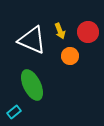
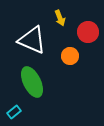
yellow arrow: moved 13 px up
green ellipse: moved 3 px up
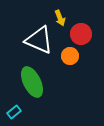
red circle: moved 7 px left, 2 px down
white triangle: moved 7 px right
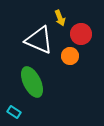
cyan rectangle: rotated 72 degrees clockwise
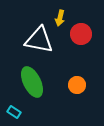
yellow arrow: rotated 35 degrees clockwise
white triangle: rotated 12 degrees counterclockwise
orange circle: moved 7 px right, 29 px down
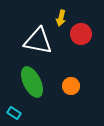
yellow arrow: moved 1 px right
white triangle: moved 1 px left, 1 px down
orange circle: moved 6 px left, 1 px down
cyan rectangle: moved 1 px down
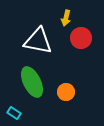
yellow arrow: moved 5 px right
red circle: moved 4 px down
orange circle: moved 5 px left, 6 px down
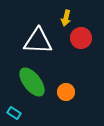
white triangle: rotated 8 degrees counterclockwise
green ellipse: rotated 12 degrees counterclockwise
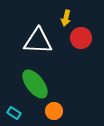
green ellipse: moved 3 px right, 2 px down
orange circle: moved 12 px left, 19 px down
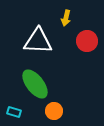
red circle: moved 6 px right, 3 px down
cyan rectangle: moved 1 px up; rotated 16 degrees counterclockwise
